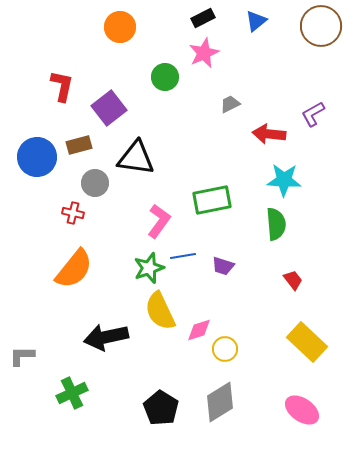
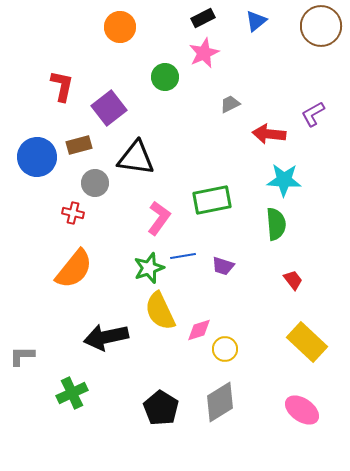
pink L-shape: moved 3 px up
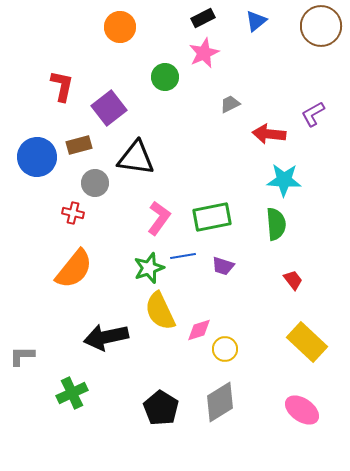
green rectangle: moved 17 px down
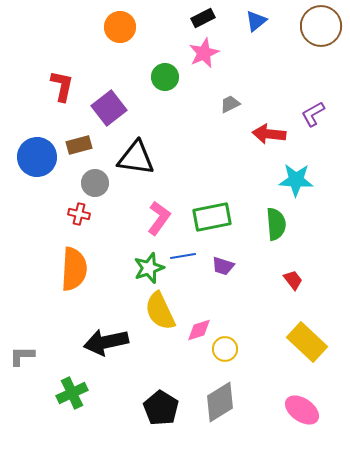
cyan star: moved 12 px right
red cross: moved 6 px right, 1 px down
orange semicircle: rotated 36 degrees counterclockwise
black arrow: moved 5 px down
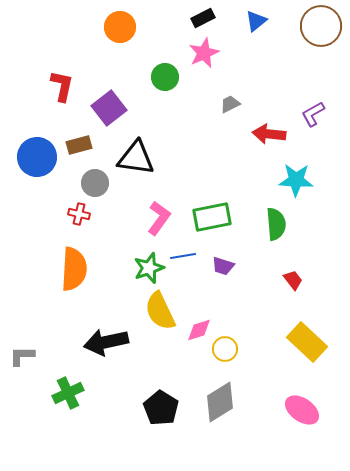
green cross: moved 4 px left
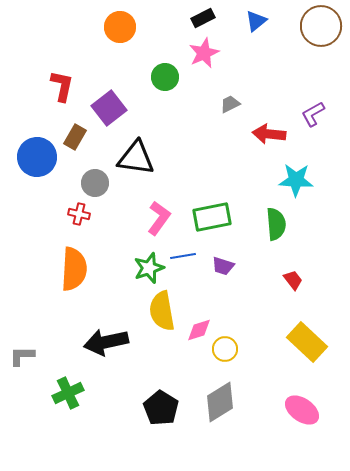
brown rectangle: moved 4 px left, 8 px up; rotated 45 degrees counterclockwise
yellow semicircle: moved 2 px right; rotated 15 degrees clockwise
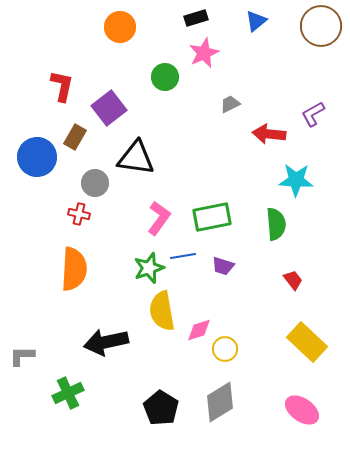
black rectangle: moved 7 px left; rotated 10 degrees clockwise
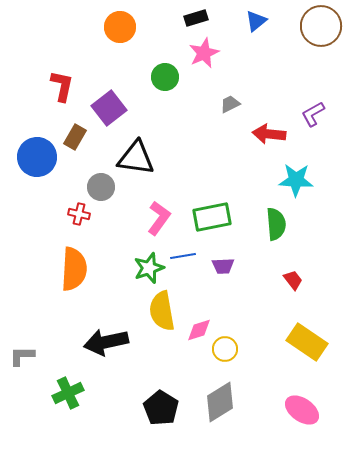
gray circle: moved 6 px right, 4 px down
purple trapezoid: rotated 20 degrees counterclockwise
yellow rectangle: rotated 9 degrees counterclockwise
